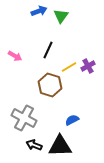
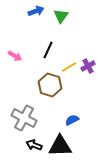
blue arrow: moved 3 px left
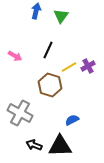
blue arrow: rotated 56 degrees counterclockwise
gray cross: moved 4 px left, 5 px up
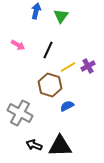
pink arrow: moved 3 px right, 11 px up
yellow line: moved 1 px left
blue semicircle: moved 5 px left, 14 px up
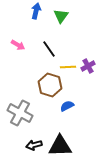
black line: moved 1 px right, 1 px up; rotated 60 degrees counterclockwise
yellow line: rotated 28 degrees clockwise
black arrow: rotated 35 degrees counterclockwise
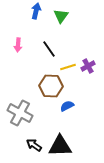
pink arrow: rotated 64 degrees clockwise
yellow line: rotated 14 degrees counterclockwise
brown hexagon: moved 1 px right, 1 px down; rotated 15 degrees counterclockwise
black arrow: rotated 49 degrees clockwise
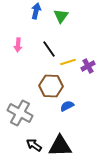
yellow line: moved 5 px up
